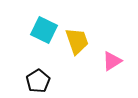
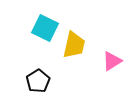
cyan square: moved 1 px right, 2 px up
yellow trapezoid: moved 3 px left, 4 px down; rotated 32 degrees clockwise
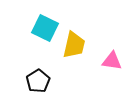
pink triangle: rotated 40 degrees clockwise
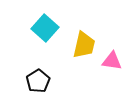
cyan square: rotated 16 degrees clockwise
yellow trapezoid: moved 10 px right
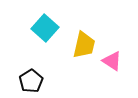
pink triangle: rotated 25 degrees clockwise
black pentagon: moved 7 px left
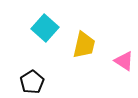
pink triangle: moved 12 px right
black pentagon: moved 1 px right, 1 px down
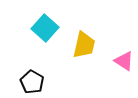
black pentagon: rotated 10 degrees counterclockwise
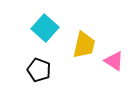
pink triangle: moved 10 px left
black pentagon: moved 7 px right, 12 px up; rotated 10 degrees counterclockwise
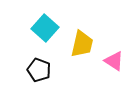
yellow trapezoid: moved 2 px left, 1 px up
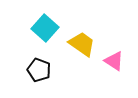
yellow trapezoid: rotated 68 degrees counterclockwise
